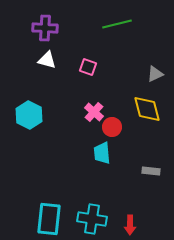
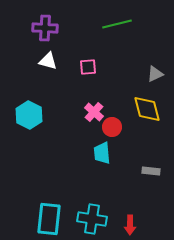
white triangle: moved 1 px right, 1 px down
pink square: rotated 24 degrees counterclockwise
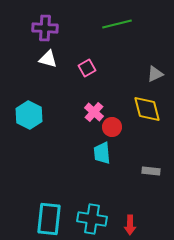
white triangle: moved 2 px up
pink square: moved 1 px left, 1 px down; rotated 24 degrees counterclockwise
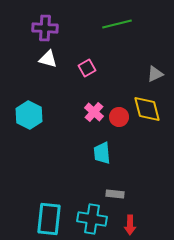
red circle: moved 7 px right, 10 px up
gray rectangle: moved 36 px left, 23 px down
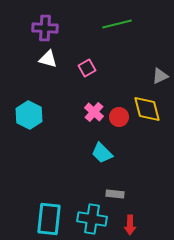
gray triangle: moved 5 px right, 2 px down
cyan trapezoid: rotated 40 degrees counterclockwise
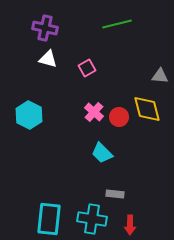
purple cross: rotated 10 degrees clockwise
gray triangle: rotated 30 degrees clockwise
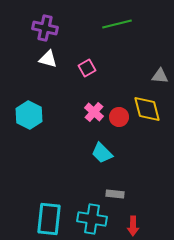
red arrow: moved 3 px right, 1 px down
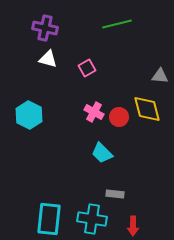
pink cross: rotated 12 degrees counterclockwise
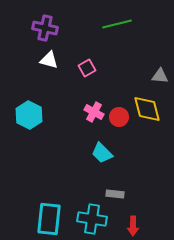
white triangle: moved 1 px right, 1 px down
